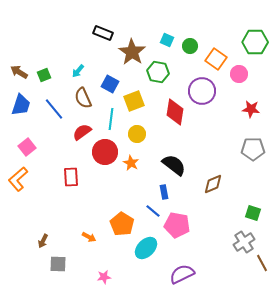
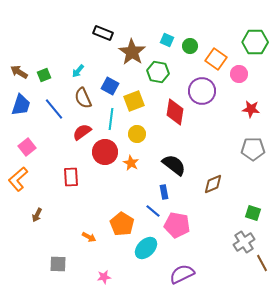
blue square at (110, 84): moved 2 px down
brown arrow at (43, 241): moved 6 px left, 26 px up
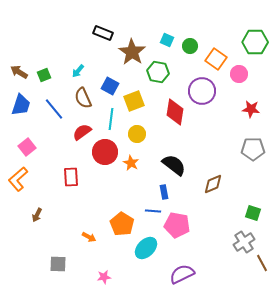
blue line at (153, 211): rotated 35 degrees counterclockwise
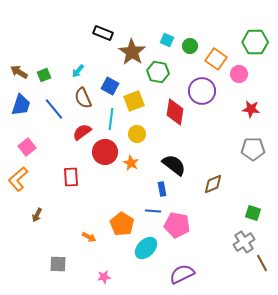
blue rectangle at (164, 192): moved 2 px left, 3 px up
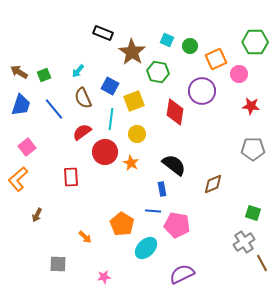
orange square at (216, 59): rotated 30 degrees clockwise
red star at (251, 109): moved 3 px up
orange arrow at (89, 237): moved 4 px left; rotated 16 degrees clockwise
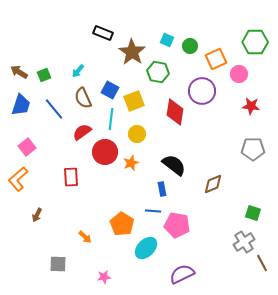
blue square at (110, 86): moved 4 px down
orange star at (131, 163): rotated 21 degrees clockwise
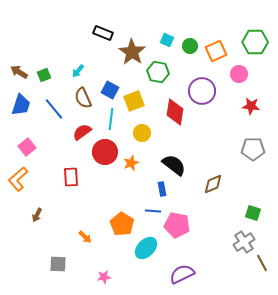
orange square at (216, 59): moved 8 px up
yellow circle at (137, 134): moved 5 px right, 1 px up
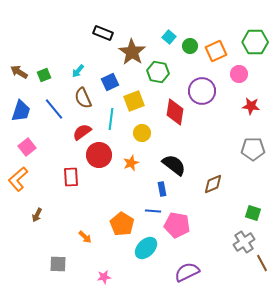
cyan square at (167, 40): moved 2 px right, 3 px up; rotated 16 degrees clockwise
blue square at (110, 90): moved 8 px up; rotated 36 degrees clockwise
blue trapezoid at (21, 105): moved 6 px down
red circle at (105, 152): moved 6 px left, 3 px down
purple semicircle at (182, 274): moved 5 px right, 2 px up
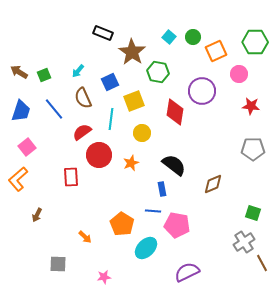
green circle at (190, 46): moved 3 px right, 9 px up
